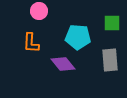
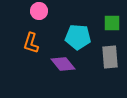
orange L-shape: rotated 15 degrees clockwise
gray rectangle: moved 3 px up
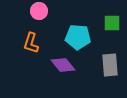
gray rectangle: moved 8 px down
purple diamond: moved 1 px down
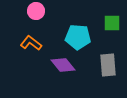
pink circle: moved 3 px left
orange L-shape: rotated 110 degrees clockwise
gray rectangle: moved 2 px left
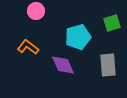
green square: rotated 18 degrees counterclockwise
cyan pentagon: rotated 20 degrees counterclockwise
orange L-shape: moved 3 px left, 4 px down
purple diamond: rotated 15 degrees clockwise
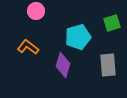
purple diamond: rotated 40 degrees clockwise
